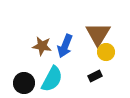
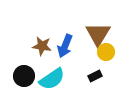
cyan semicircle: rotated 28 degrees clockwise
black circle: moved 7 px up
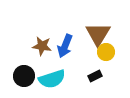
cyan semicircle: rotated 16 degrees clockwise
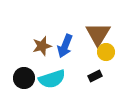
brown star: rotated 24 degrees counterclockwise
black circle: moved 2 px down
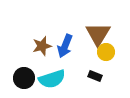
black rectangle: rotated 48 degrees clockwise
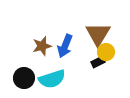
black rectangle: moved 3 px right, 14 px up; rotated 48 degrees counterclockwise
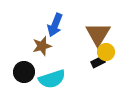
blue arrow: moved 10 px left, 21 px up
black circle: moved 6 px up
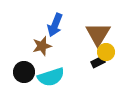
cyan semicircle: moved 1 px left, 2 px up
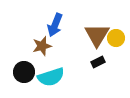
brown triangle: moved 1 px left, 1 px down
yellow circle: moved 10 px right, 14 px up
